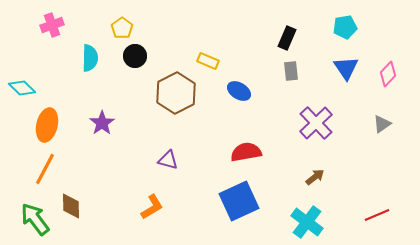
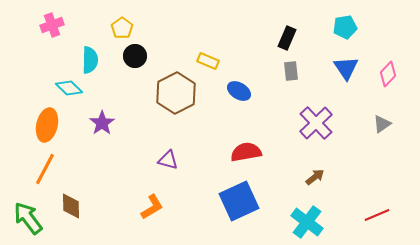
cyan semicircle: moved 2 px down
cyan diamond: moved 47 px right
green arrow: moved 7 px left, 1 px up
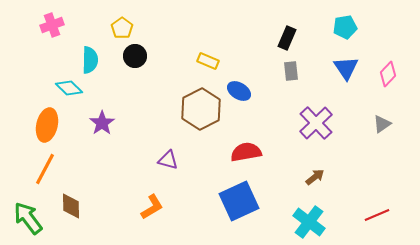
brown hexagon: moved 25 px right, 16 px down
cyan cross: moved 2 px right
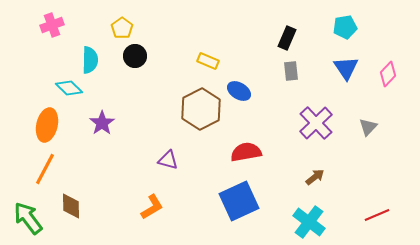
gray triangle: moved 14 px left, 3 px down; rotated 12 degrees counterclockwise
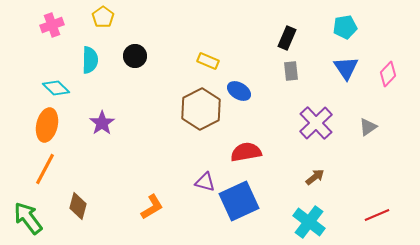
yellow pentagon: moved 19 px left, 11 px up
cyan diamond: moved 13 px left
gray triangle: rotated 12 degrees clockwise
purple triangle: moved 37 px right, 22 px down
brown diamond: moved 7 px right; rotated 16 degrees clockwise
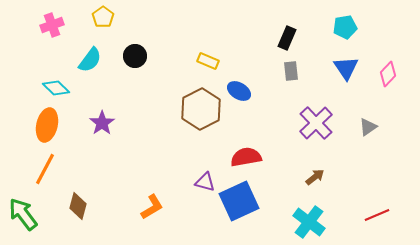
cyan semicircle: rotated 36 degrees clockwise
red semicircle: moved 5 px down
green arrow: moved 5 px left, 4 px up
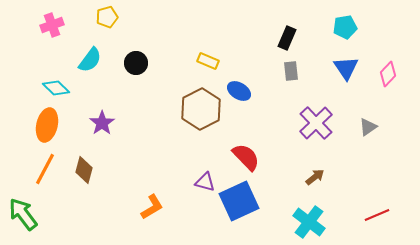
yellow pentagon: moved 4 px right; rotated 20 degrees clockwise
black circle: moved 1 px right, 7 px down
red semicircle: rotated 56 degrees clockwise
brown diamond: moved 6 px right, 36 px up
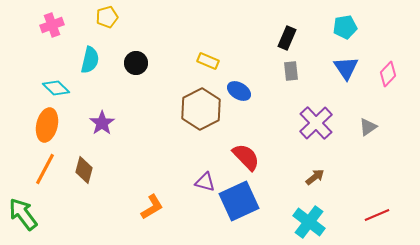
cyan semicircle: rotated 24 degrees counterclockwise
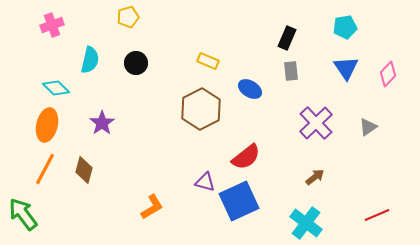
yellow pentagon: moved 21 px right
blue ellipse: moved 11 px right, 2 px up
red semicircle: rotated 96 degrees clockwise
cyan cross: moved 3 px left, 1 px down
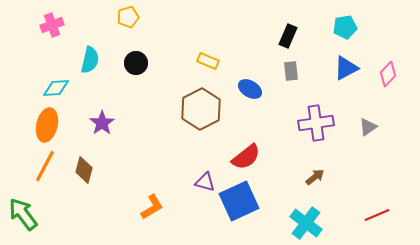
black rectangle: moved 1 px right, 2 px up
blue triangle: rotated 36 degrees clockwise
cyan diamond: rotated 48 degrees counterclockwise
purple cross: rotated 36 degrees clockwise
orange line: moved 3 px up
